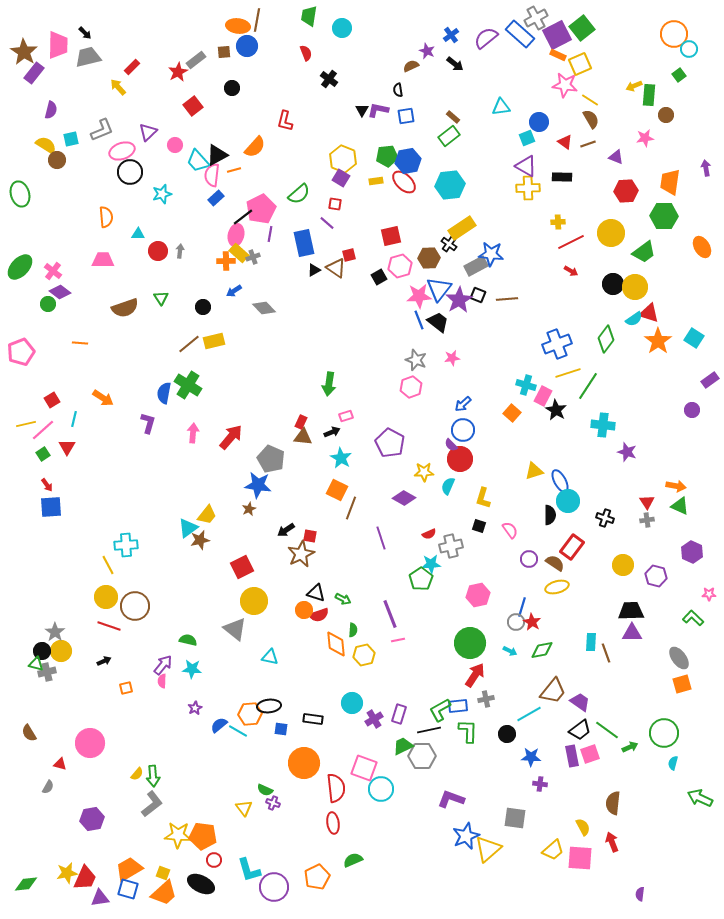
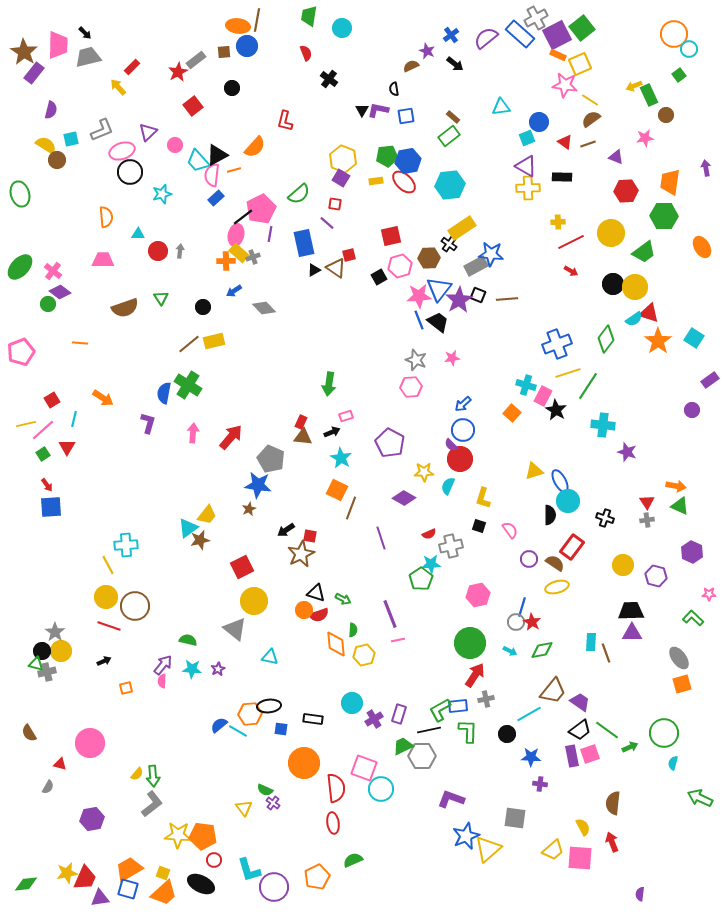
black semicircle at (398, 90): moved 4 px left, 1 px up
green rectangle at (649, 95): rotated 30 degrees counterclockwise
brown semicircle at (591, 119): rotated 96 degrees counterclockwise
pink hexagon at (411, 387): rotated 15 degrees clockwise
purple star at (195, 708): moved 23 px right, 39 px up
purple cross at (273, 803): rotated 16 degrees clockwise
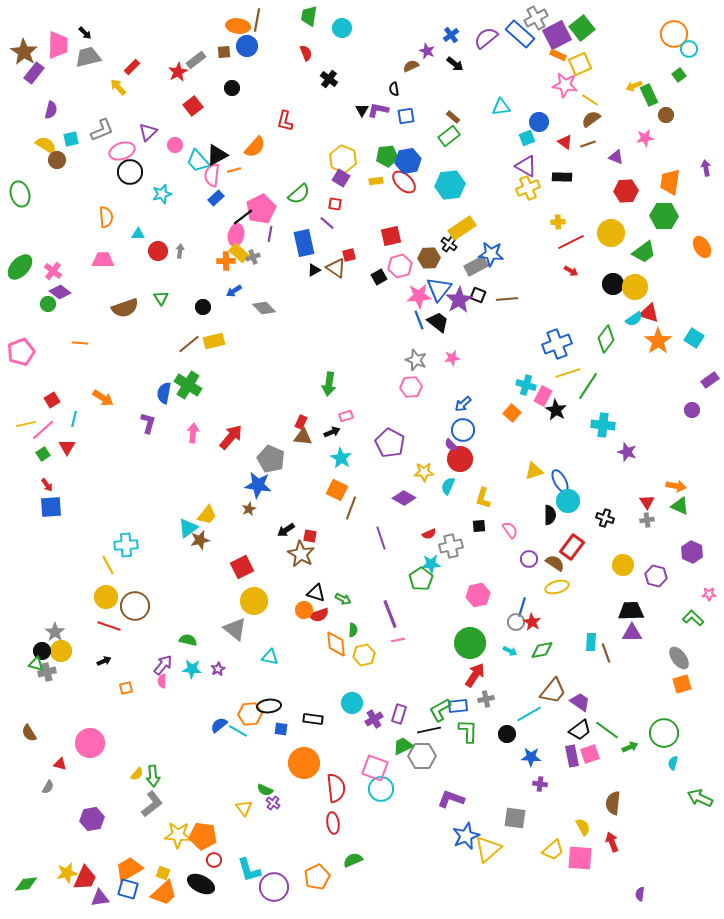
yellow cross at (528, 188): rotated 20 degrees counterclockwise
black square at (479, 526): rotated 24 degrees counterclockwise
brown star at (301, 554): rotated 16 degrees counterclockwise
pink square at (364, 768): moved 11 px right
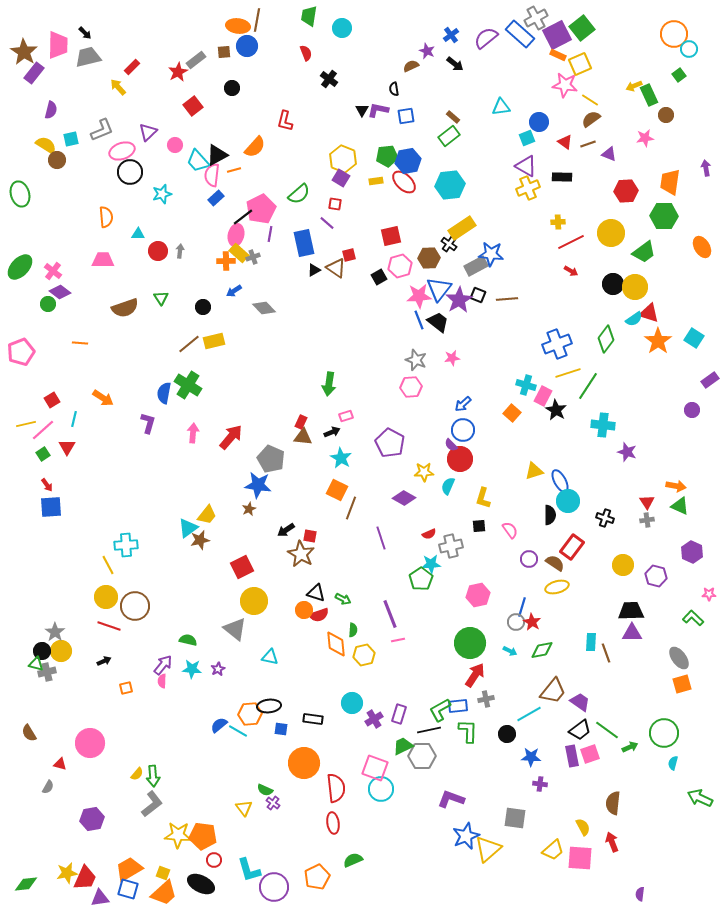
purple triangle at (616, 157): moved 7 px left, 3 px up
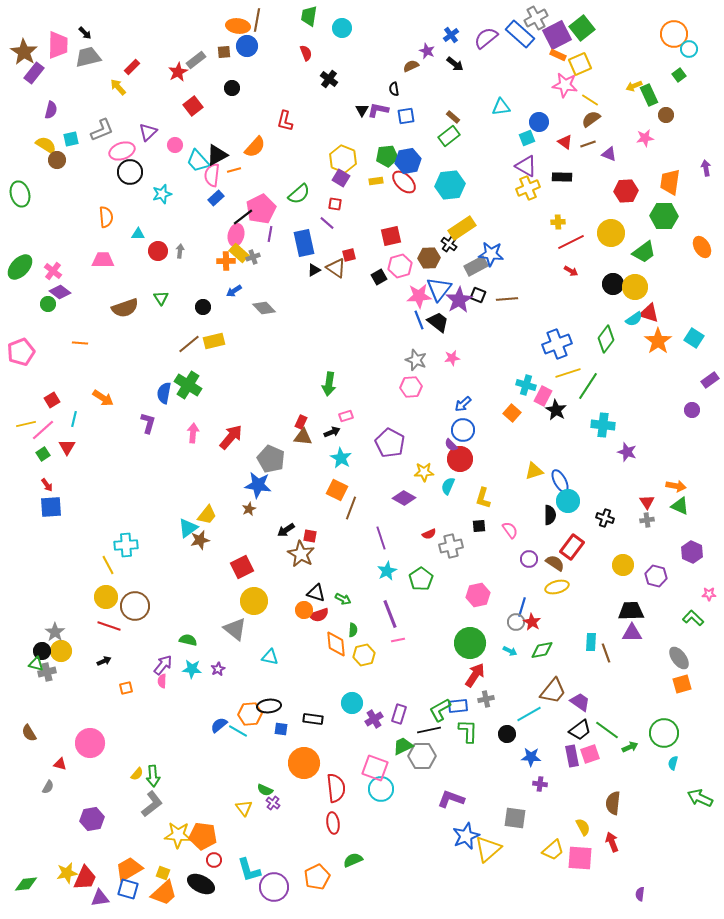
cyan star at (431, 564): moved 44 px left, 7 px down; rotated 24 degrees counterclockwise
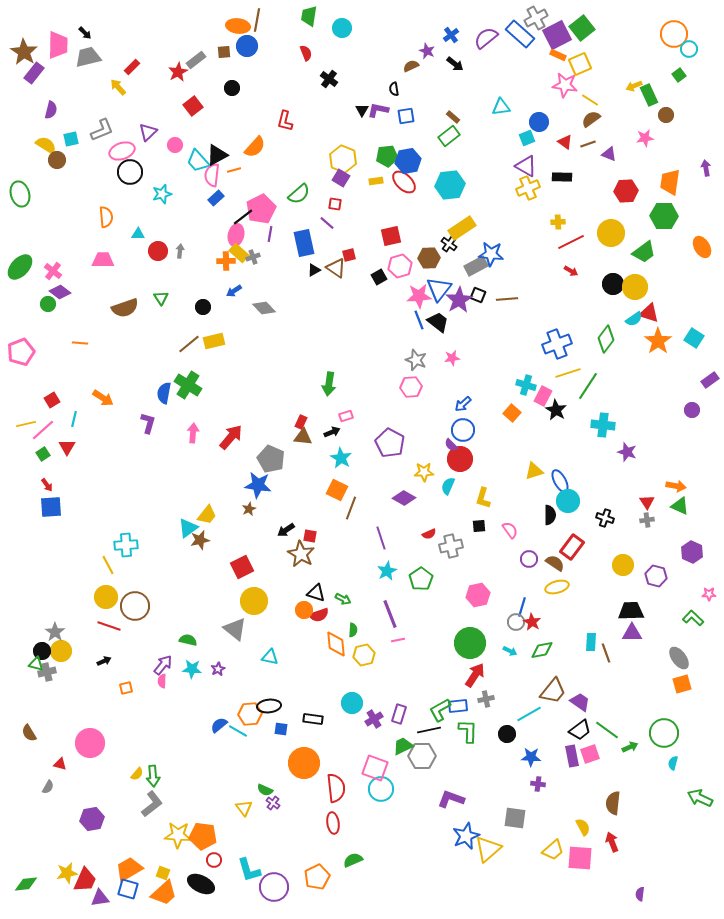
purple cross at (540, 784): moved 2 px left
red trapezoid at (85, 878): moved 2 px down
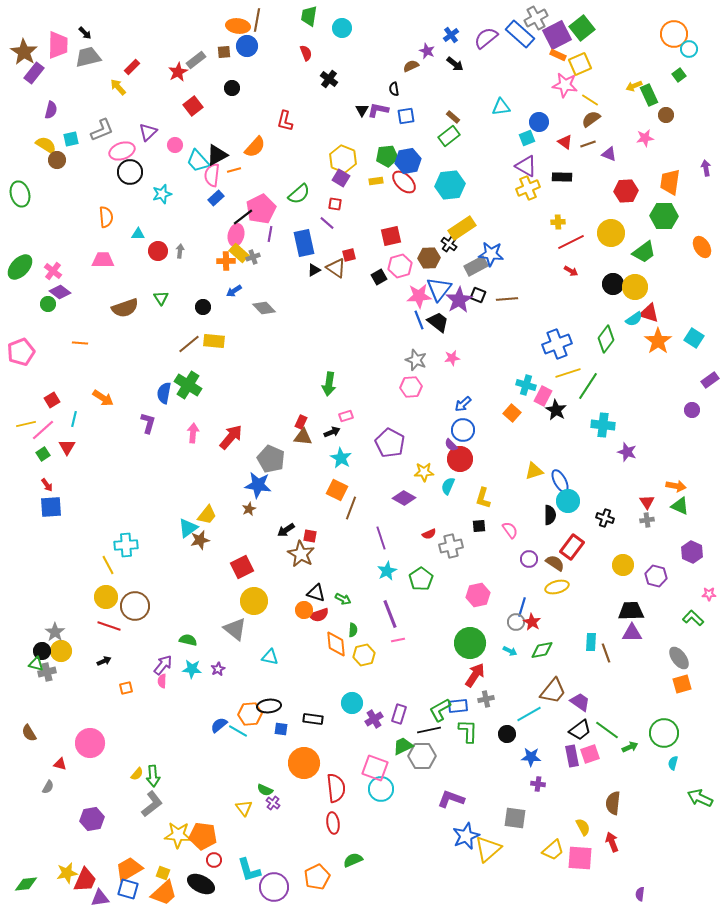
yellow rectangle at (214, 341): rotated 20 degrees clockwise
